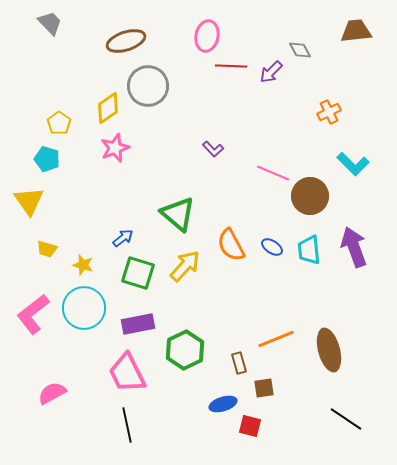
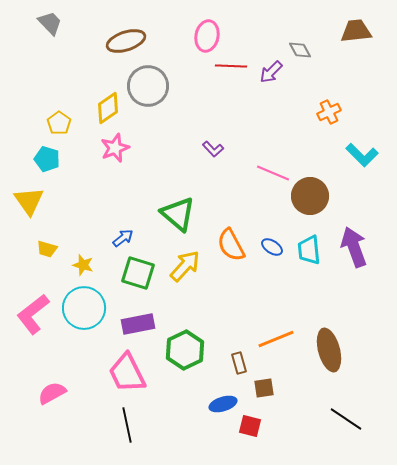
cyan L-shape at (353, 164): moved 9 px right, 9 px up
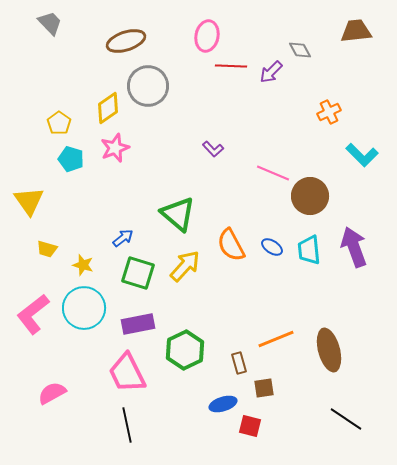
cyan pentagon at (47, 159): moved 24 px right
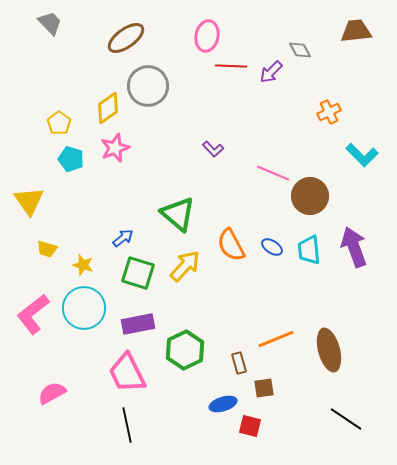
brown ellipse at (126, 41): moved 3 px up; rotated 18 degrees counterclockwise
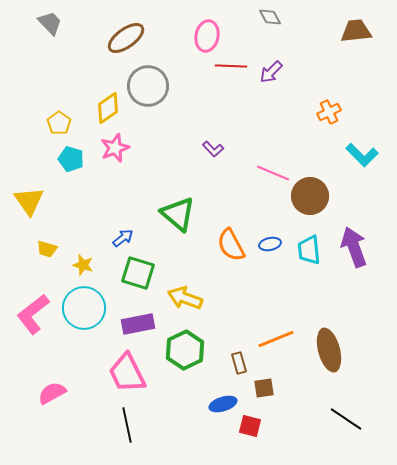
gray diamond at (300, 50): moved 30 px left, 33 px up
blue ellipse at (272, 247): moved 2 px left, 3 px up; rotated 45 degrees counterclockwise
yellow arrow at (185, 266): moved 32 px down; rotated 112 degrees counterclockwise
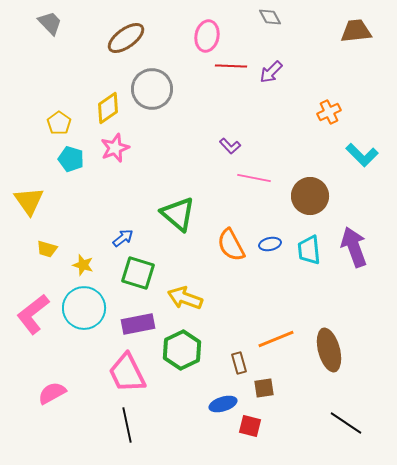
gray circle at (148, 86): moved 4 px right, 3 px down
purple L-shape at (213, 149): moved 17 px right, 3 px up
pink line at (273, 173): moved 19 px left, 5 px down; rotated 12 degrees counterclockwise
green hexagon at (185, 350): moved 3 px left
black line at (346, 419): moved 4 px down
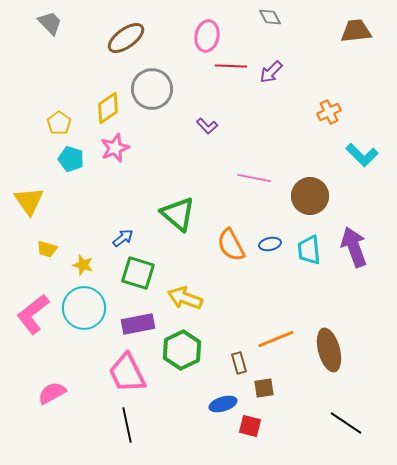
purple L-shape at (230, 146): moved 23 px left, 20 px up
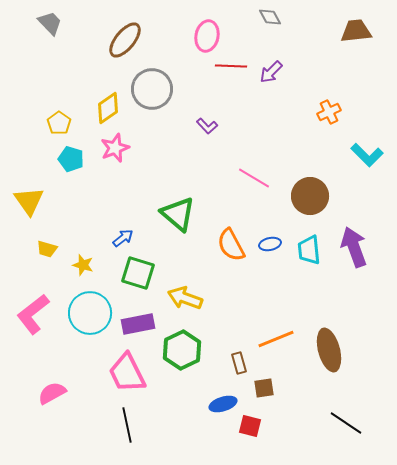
brown ellipse at (126, 38): moved 1 px left, 2 px down; rotated 15 degrees counterclockwise
cyan L-shape at (362, 155): moved 5 px right
pink line at (254, 178): rotated 20 degrees clockwise
cyan circle at (84, 308): moved 6 px right, 5 px down
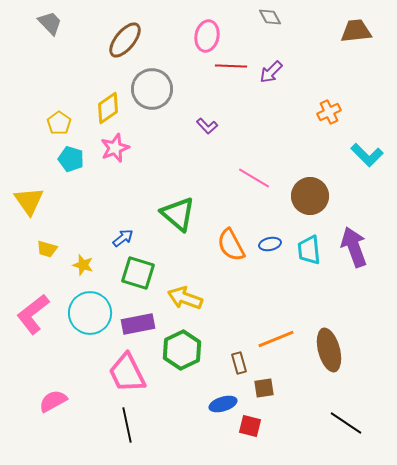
pink semicircle at (52, 393): moved 1 px right, 8 px down
